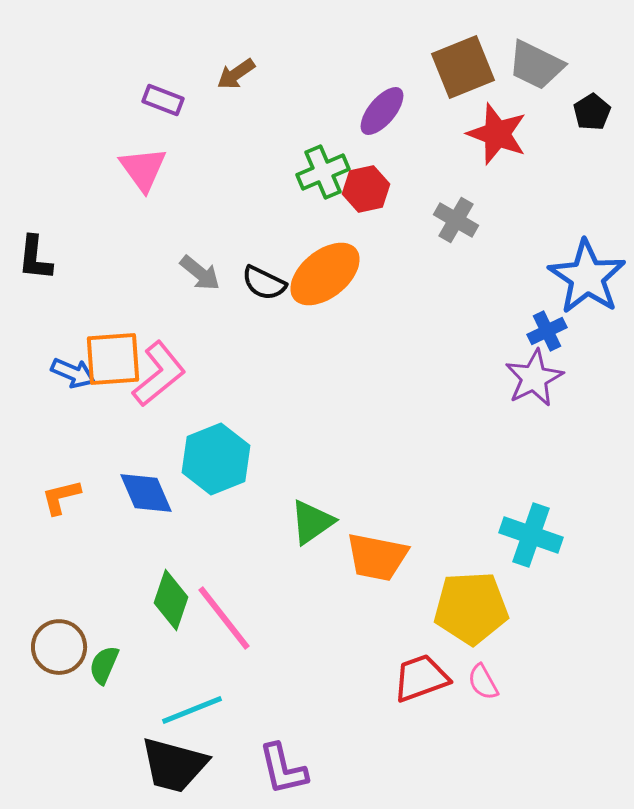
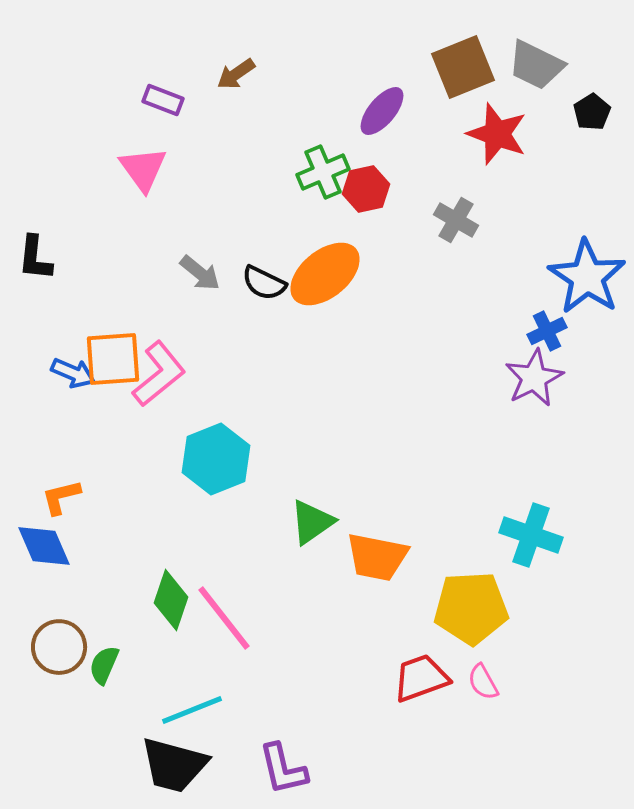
blue diamond: moved 102 px left, 53 px down
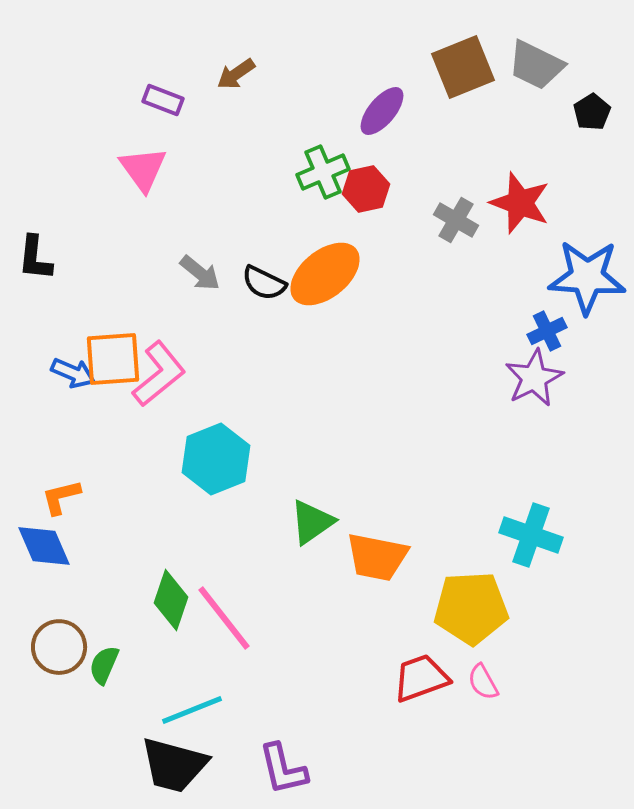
red star: moved 23 px right, 69 px down
blue star: rotated 30 degrees counterclockwise
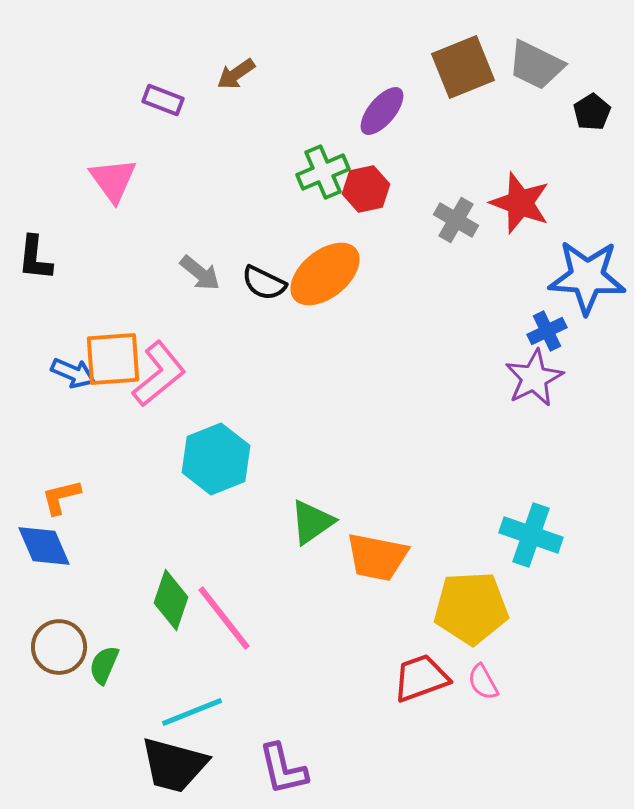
pink triangle: moved 30 px left, 11 px down
cyan line: moved 2 px down
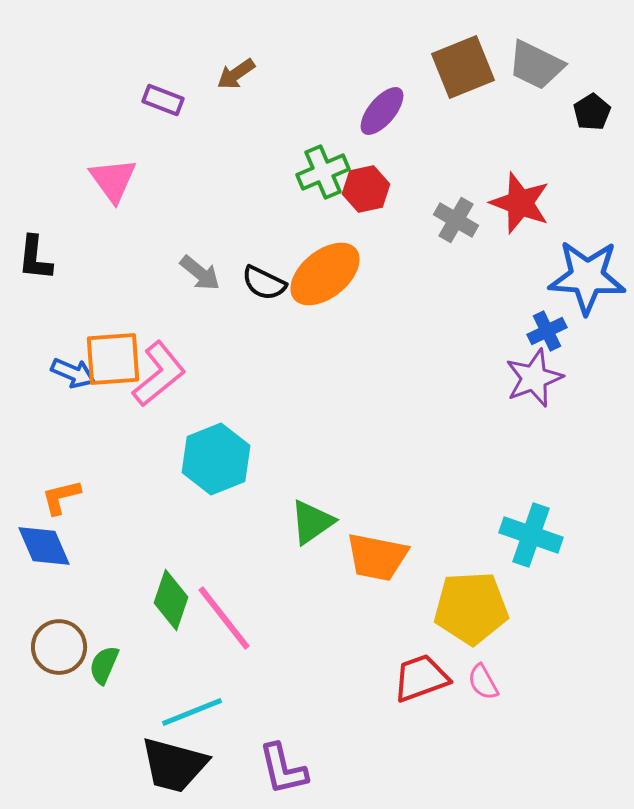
purple star: rotated 6 degrees clockwise
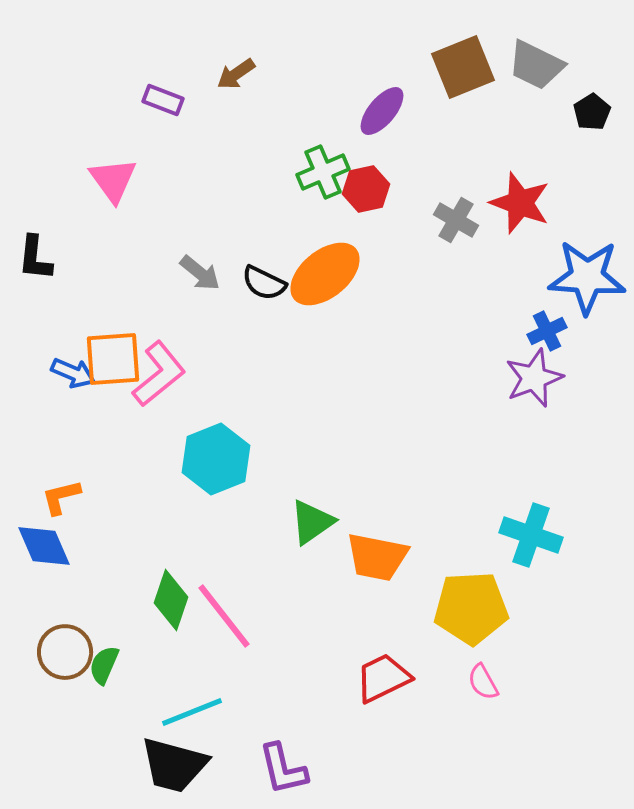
pink line: moved 2 px up
brown circle: moved 6 px right, 5 px down
red trapezoid: moved 38 px left; rotated 6 degrees counterclockwise
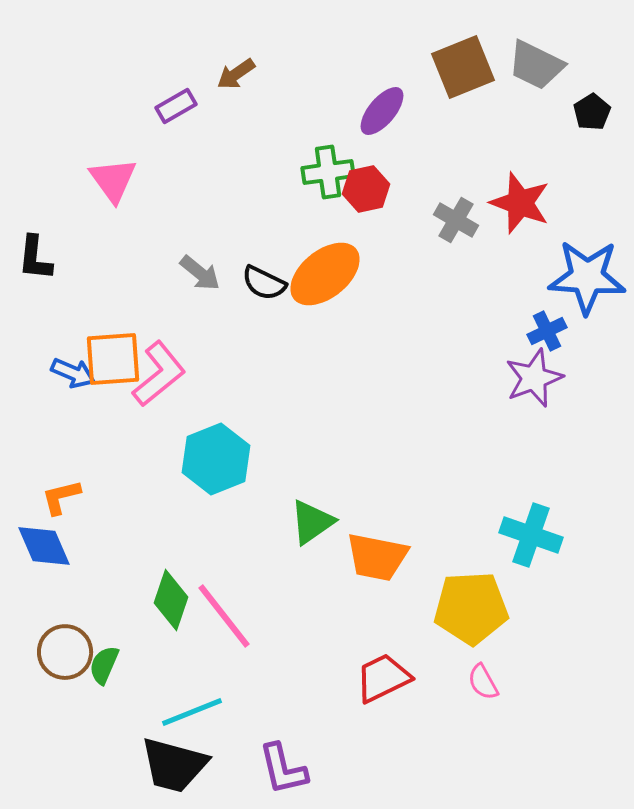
purple rectangle: moved 13 px right, 6 px down; rotated 51 degrees counterclockwise
green cross: moved 5 px right; rotated 15 degrees clockwise
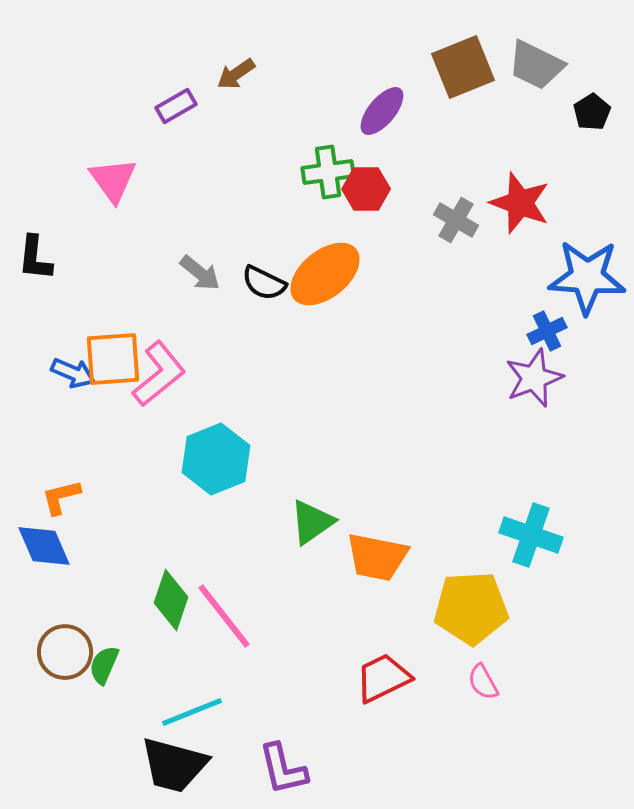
red hexagon: rotated 12 degrees clockwise
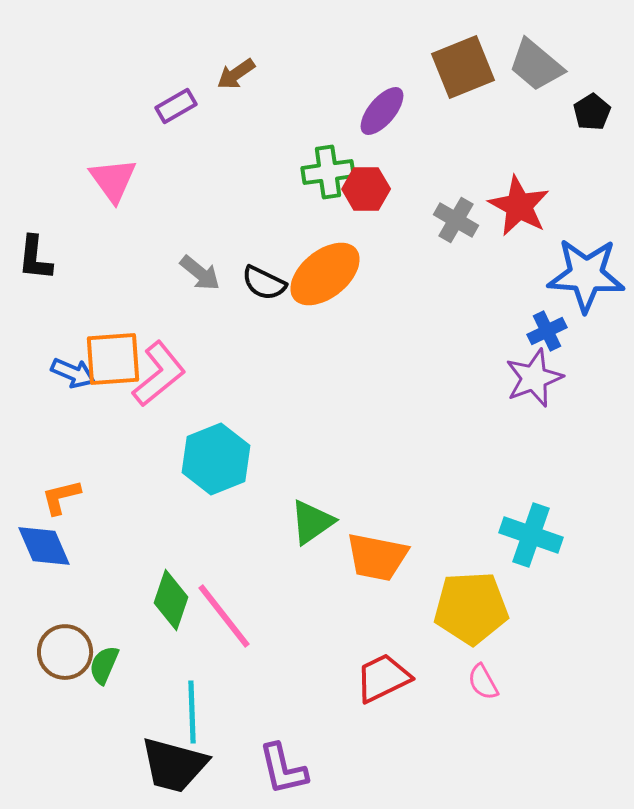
gray trapezoid: rotated 14 degrees clockwise
red star: moved 1 px left, 3 px down; rotated 8 degrees clockwise
blue star: moved 1 px left, 2 px up
cyan line: rotated 70 degrees counterclockwise
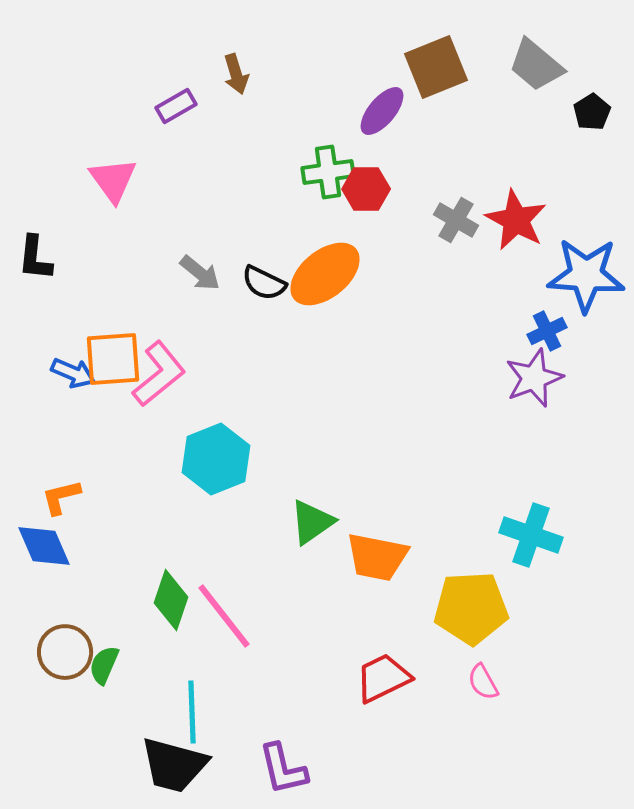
brown square: moved 27 px left
brown arrow: rotated 72 degrees counterclockwise
red star: moved 3 px left, 14 px down
